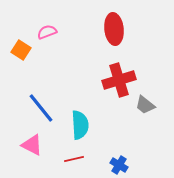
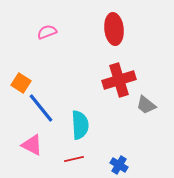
orange square: moved 33 px down
gray trapezoid: moved 1 px right
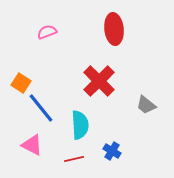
red cross: moved 20 px left, 1 px down; rotated 28 degrees counterclockwise
blue cross: moved 7 px left, 14 px up
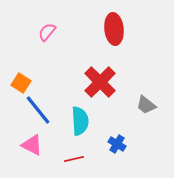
pink semicircle: rotated 30 degrees counterclockwise
red cross: moved 1 px right, 1 px down
blue line: moved 3 px left, 2 px down
cyan semicircle: moved 4 px up
blue cross: moved 5 px right, 7 px up
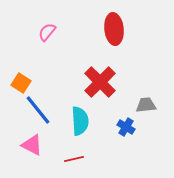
gray trapezoid: rotated 135 degrees clockwise
blue cross: moved 9 px right, 17 px up
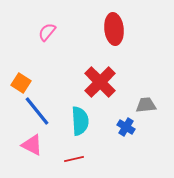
blue line: moved 1 px left, 1 px down
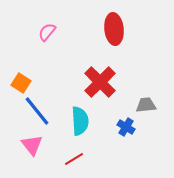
pink triangle: rotated 25 degrees clockwise
red line: rotated 18 degrees counterclockwise
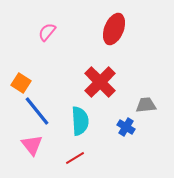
red ellipse: rotated 28 degrees clockwise
red line: moved 1 px right, 1 px up
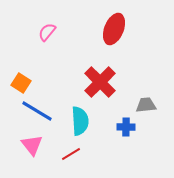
blue line: rotated 20 degrees counterclockwise
blue cross: rotated 30 degrees counterclockwise
red line: moved 4 px left, 4 px up
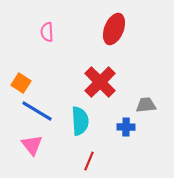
pink semicircle: rotated 42 degrees counterclockwise
red line: moved 18 px right, 7 px down; rotated 36 degrees counterclockwise
